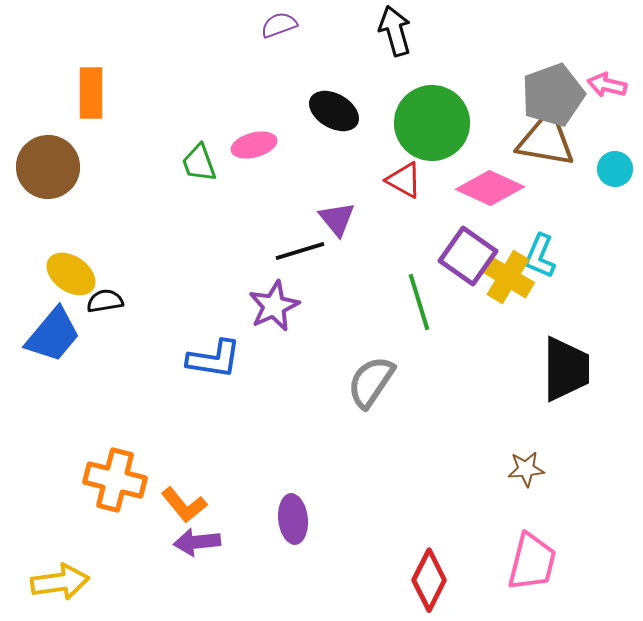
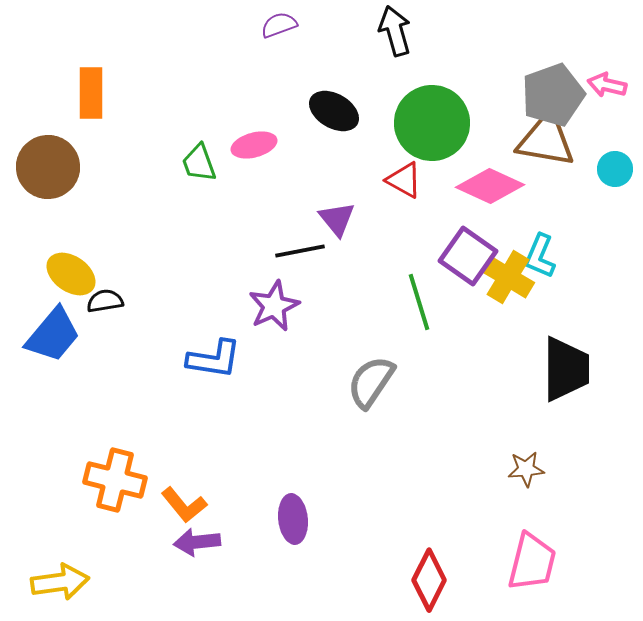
pink diamond: moved 2 px up
black line: rotated 6 degrees clockwise
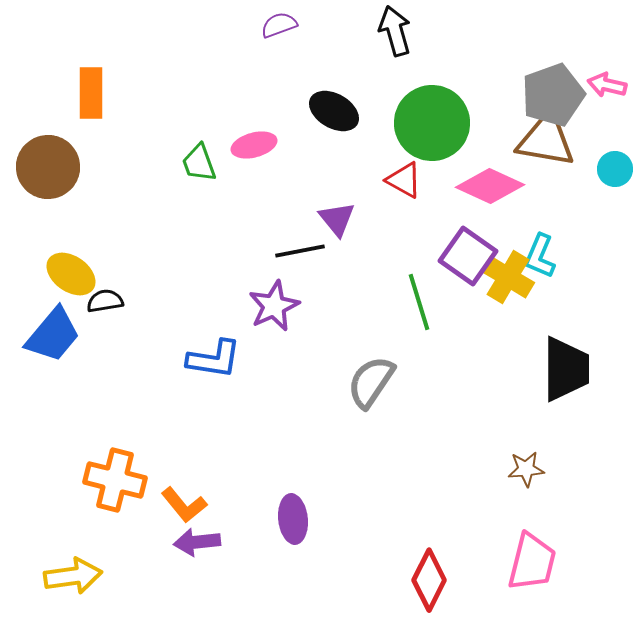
yellow arrow: moved 13 px right, 6 px up
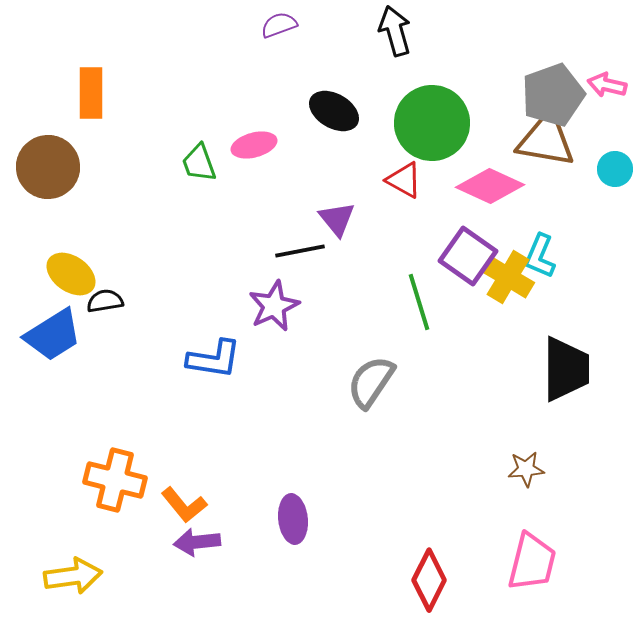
blue trapezoid: rotated 18 degrees clockwise
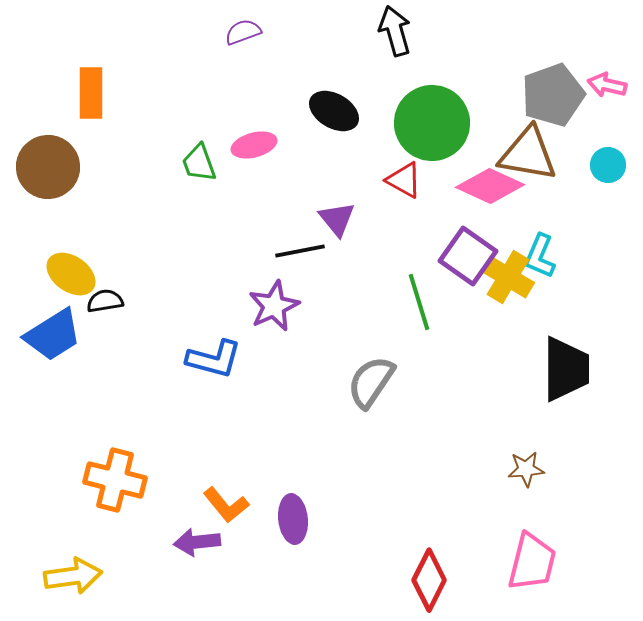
purple semicircle: moved 36 px left, 7 px down
brown triangle: moved 18 px left, 14 px down
cyan circle: moved 7 px left, 4 px up
blue L-shape: rotated 6 degrees clockwise
orange L-shape: moved 42 px right
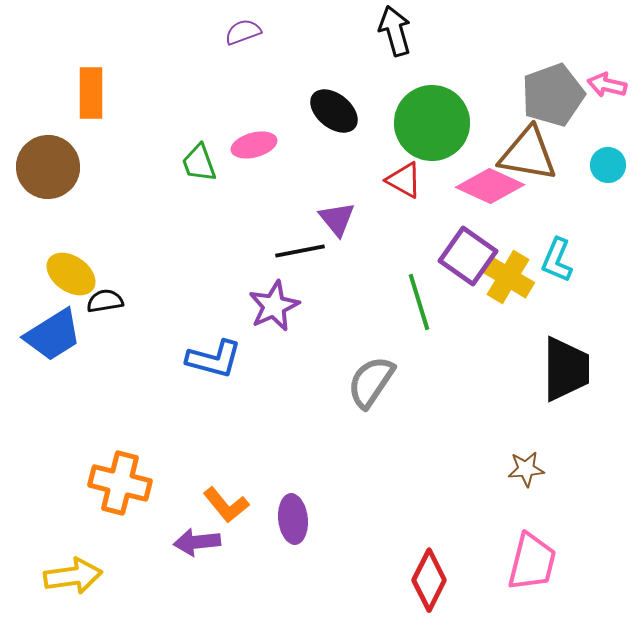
black ellipse: rotated 9 degrees clockwise
cyan L-shape: moved 17 px right, 4 px down
orange cross: moved 5 px right, 3 px down
